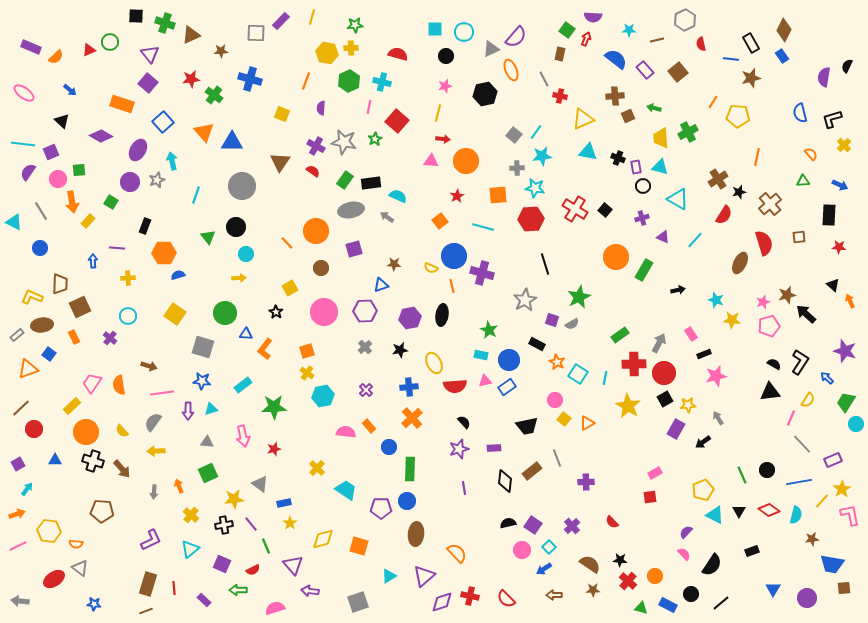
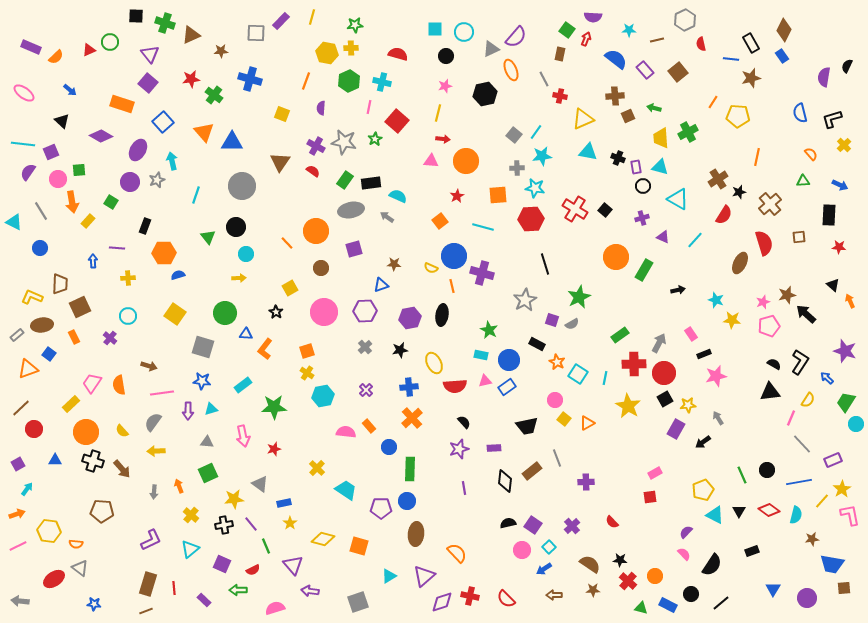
yellow rectangle at (72, 406): moved 1 px left, 2 px up
yellow diamond at (323, 539): rotated 30 degrees clockwise
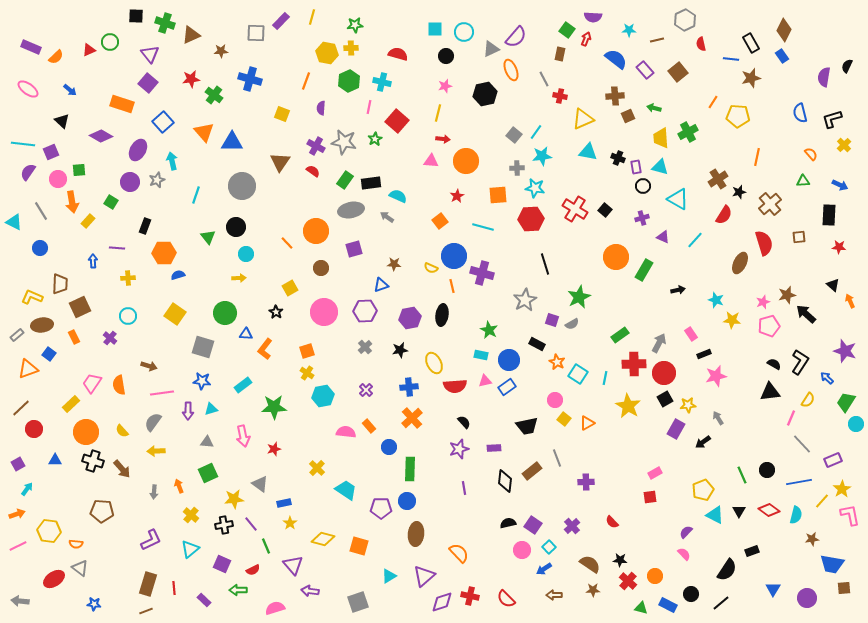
pink ellipse at (24, 93): moved 4 px right, 4 px up
orange semicircle at (457, 553): moved 2 px right
black semicircle at (712, 565): moved 15 px right, 5 px down
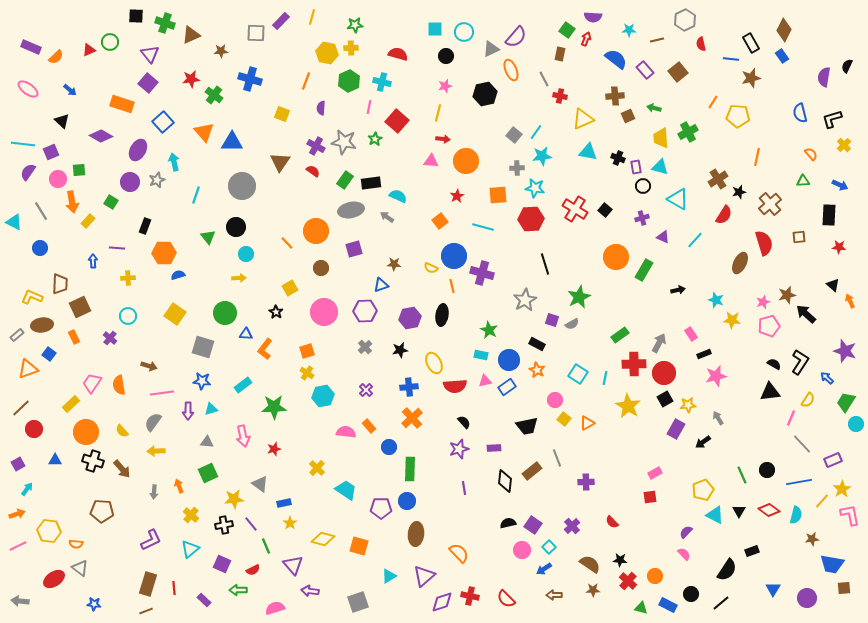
cyan arrow at (172, 161): moved 2 px right, 1 px down
orange star at (557, 362): moved 20 px left, 8 px down
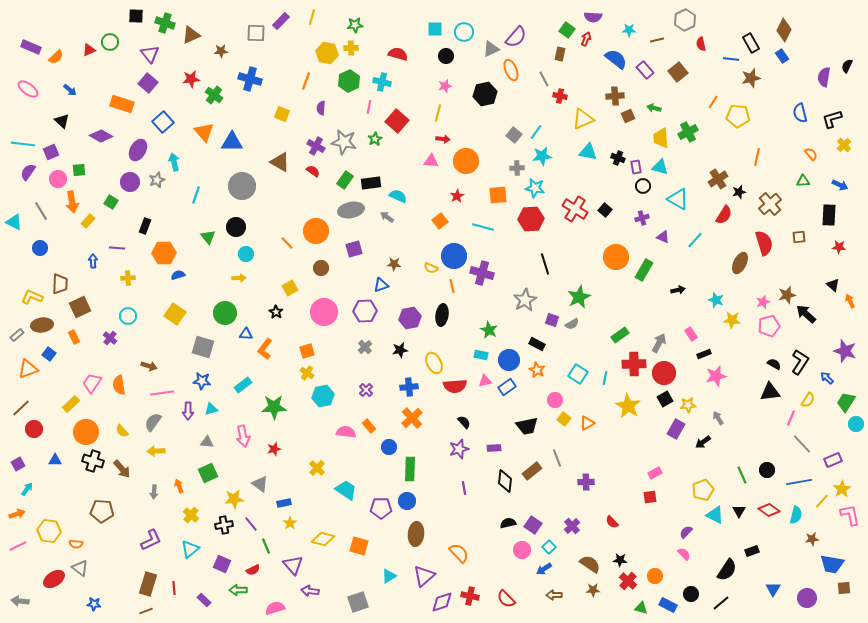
brown triangle at (280, 162): rotated 35 degrees counterclockwise
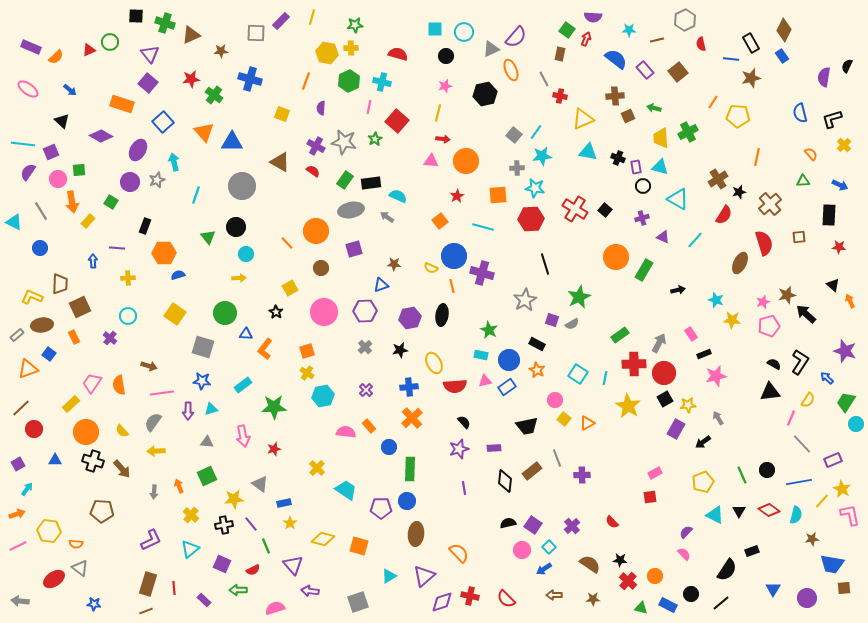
green square at (208, 473): moved 1 px left, 3 px down
purple cross at (586, 482): moved 4 px left, 7 px up
yellow star at (842, 489): rotated 12 degrees counterclockwise
yellow pentagon at (703, 490): moved 8 px up
brown star at (593, 590): moved 9 px down
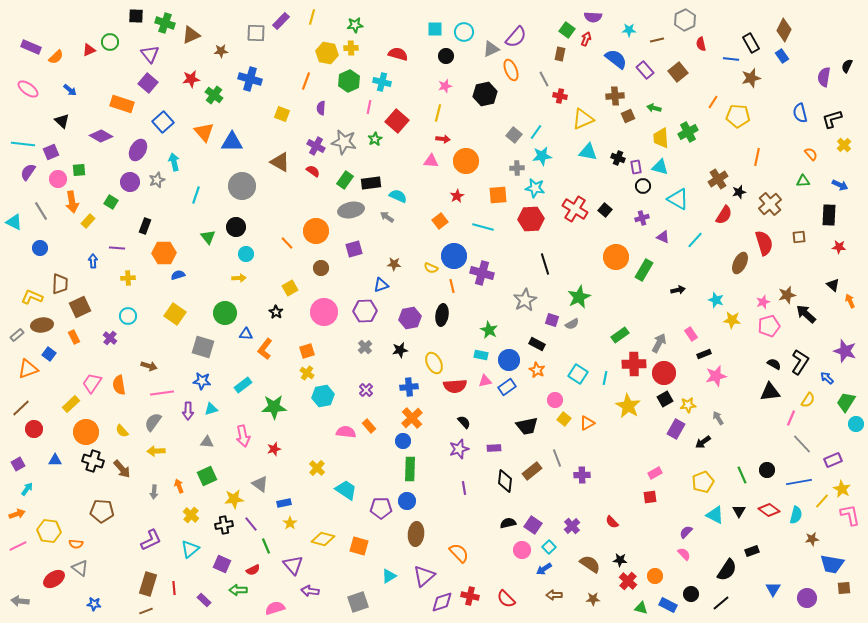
blue circle at (389, 447): moved 14 px right, 6 px up
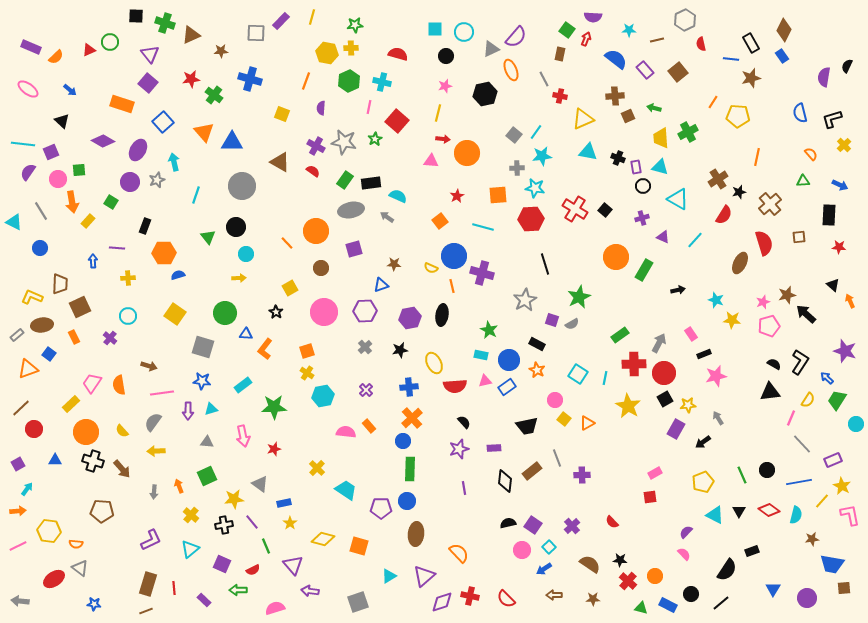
purple diamond at (101, 136): moved 2 px right, 5 px down
orange circle at (466, 161): moved 1 px right, 8 px up
green trapezoid at (846, 402): moved 9 px left, 2 px up
yellow star at (842, 489): moved 3 px up
orange arrow at (17, 514): moved 1 px right, 3 px up; rotated 14 degrees clockwise
purple line at (251, 524): moved 1 px right, 2 px up
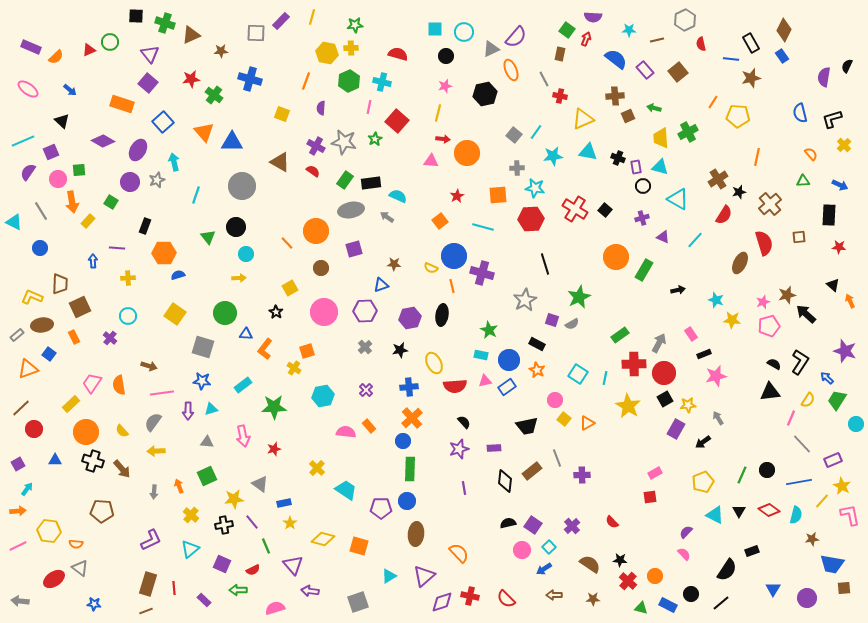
cyan line at (23, 144): moved 3 px up; rotated 30 degrees counterclockwise
cyan star at (542, 156): moved 11 px right
yellow cross at (307, 373): moved 13 px left, 5 px up
green line at (742, 475): rotated 48 degrees clockwise
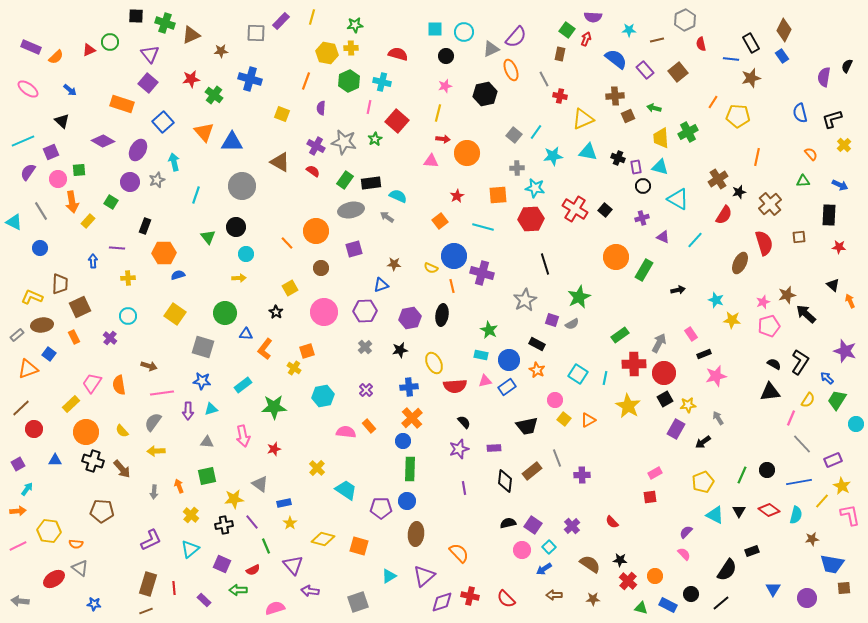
orange triangle at (587, 423): moved 1 px right, 3 px up
green square at (207, 476): rotated 12 degrees clockwise
